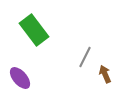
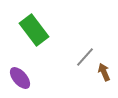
gray line: rotated 15 degrees clockwise
brown arrow: moved 1 px left, 2 px up
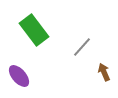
gray line: moved 3 px left, 10 px up
purple ellipse: moved 1 px left, 2 px up
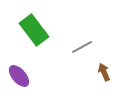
gray line: rotated 20 degrees clockwise
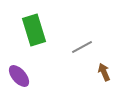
green rectangle: rotated 20 degrees clockwise
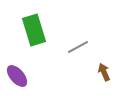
gray line: moved 4 px left
purple ellipse: moved 2 px left
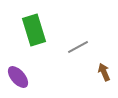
purple ellipse: moved 1 px right, 1 px down
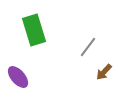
gray line: moved 10 px right; rotated 25 degrees counterclockwise
brown arrow: rotated 114 degrees counterclockwise
